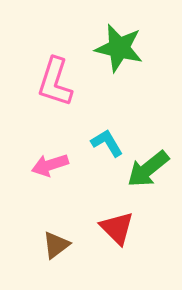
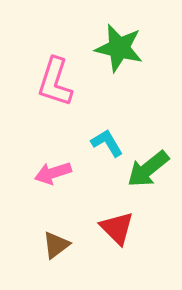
pink arrow: moved 3 px right, 8 px down
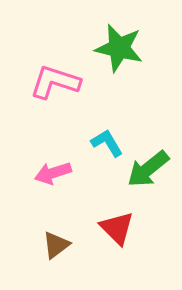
pink L-shape: rotated 90 degrees clockwise
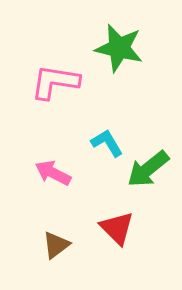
pink L-shape: rotated 9 degrees counterclockwise
pink arrow: rotated 45 degrees clockwise
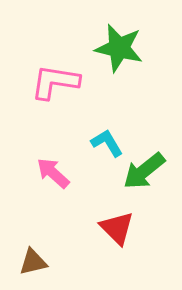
green arrow: moved 4 px left, 2 px down
pink arrow: rotated 15 degrees clockwise
brown triangle: moved 23 px left, 17 px down; rotated 24 degrees clockwise
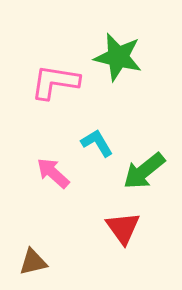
green star: moved 1 px left, 9 px down
cyan L-shape: moved 10 px left
red triangle: moved 6 px right; rotated 9 degrees clockwise
